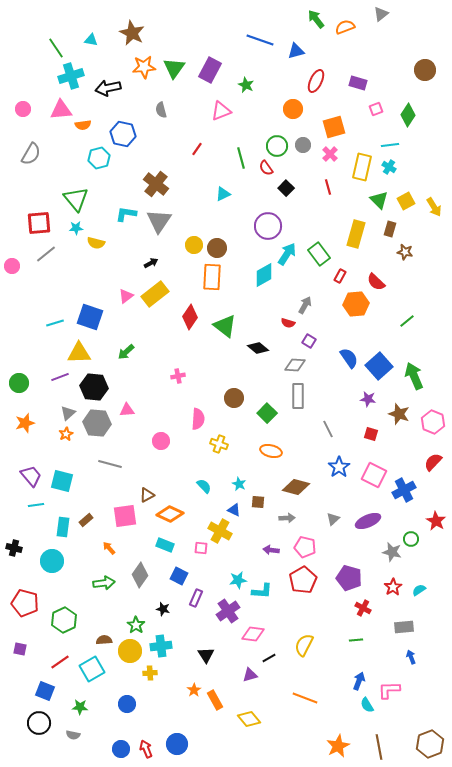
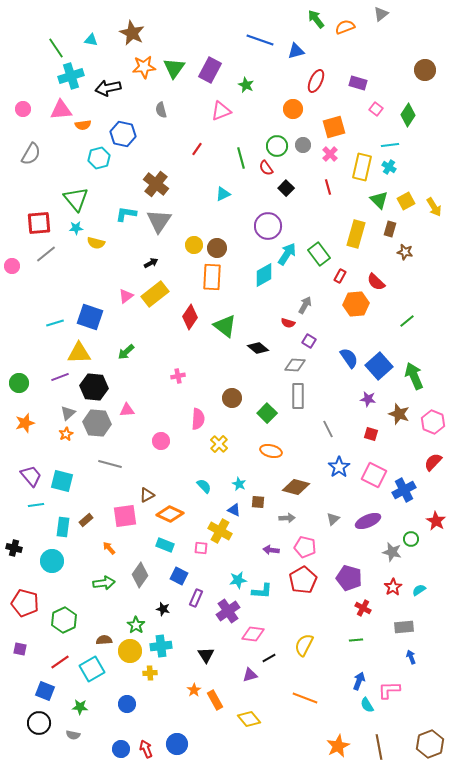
pink square at (376, 109): rotated 32 degrees counterclockwise
brown circle at (234, 398): moved 2 px left
yellow cross at (219, 444): rotated 24 degrees clockwise
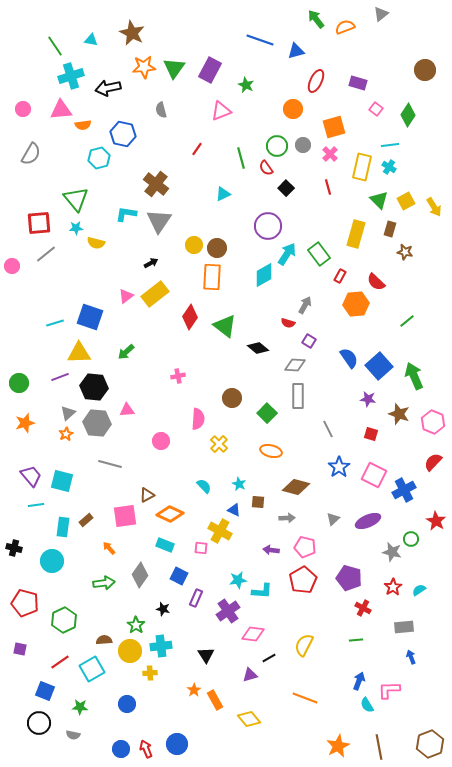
green line at (56, 48): moved 1 px left, 2 px up
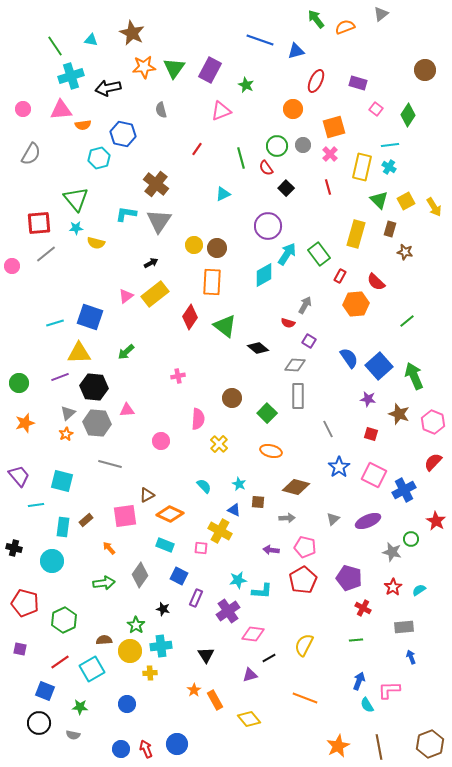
orange rectangle at (212, 277): moved 5 px down
purple trapezoid at (31, 476): moved 12 px left
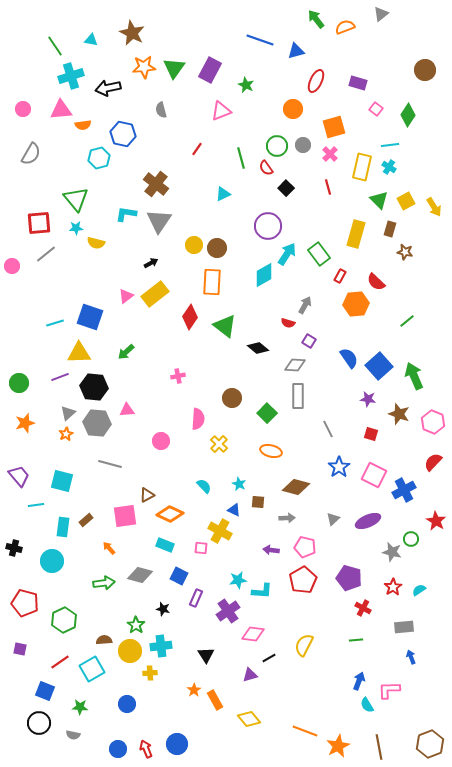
gray diamond at (140, 575): rotated 70 degrees clockwise
orange line at (305, 698): moved 33 px down
blue circle at (121, 749): moved 3 px left
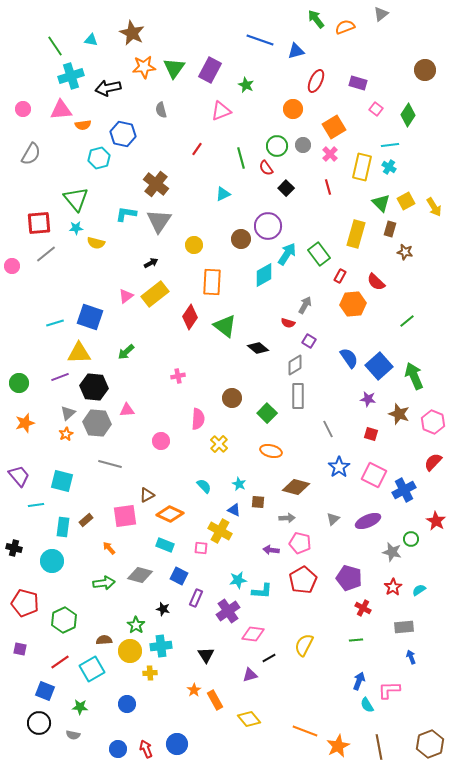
orange square at (334, 127): rotated 15 degrees counterclockwise
green triangle at (379, 200): moved 2 px right, 3 px down
brown circle at (217, 248): moved 24 px right, 9 px up
orange hexagon at (356, 304): moved 3 px left
gray diamond at (295, 365): rotated 35 degrees counterclockwise
pink pentagon at (305, 547): moved 5 px left, 4 px up
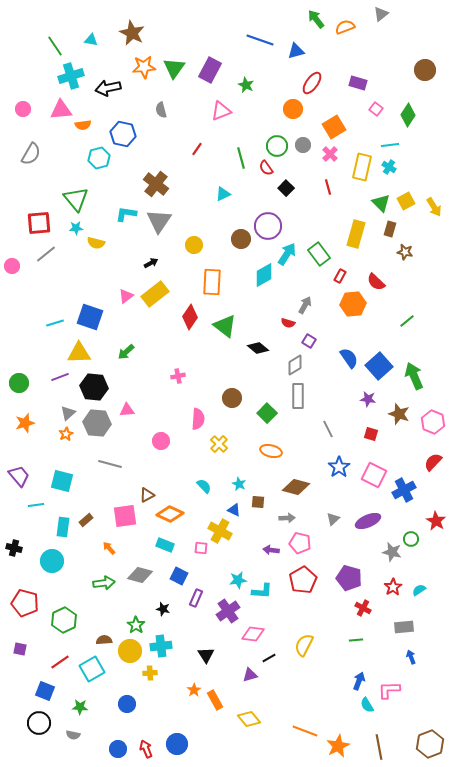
red ellipse at (316, 81): moved 4 px left, 2 px down; rotated 10 degrees clockwise
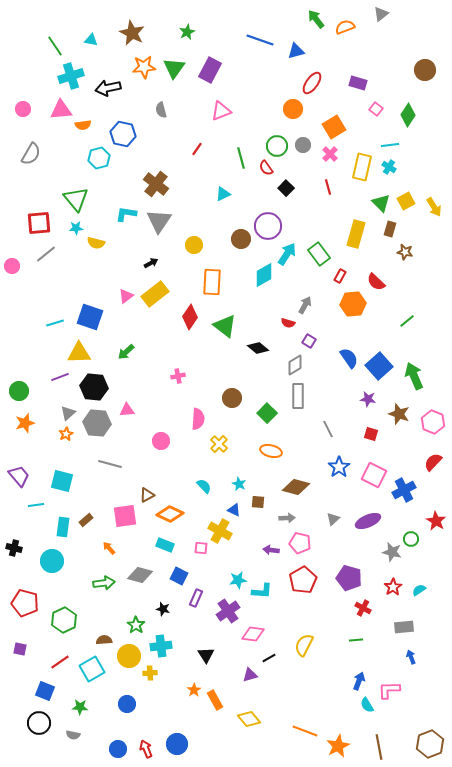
green star at (246, 85): moved 59 px left, 53 px up; rotated 21 degrees clockwise
green circle at (19, 383): moved 8 px down
yellow circle at (130, 651): moved 1 px left, 5 px down
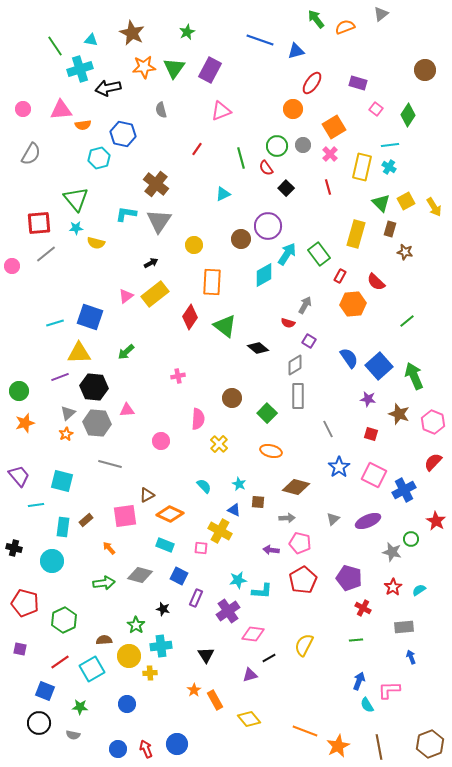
cyan cross at (71, 76): moved 9 px right, 7 px up
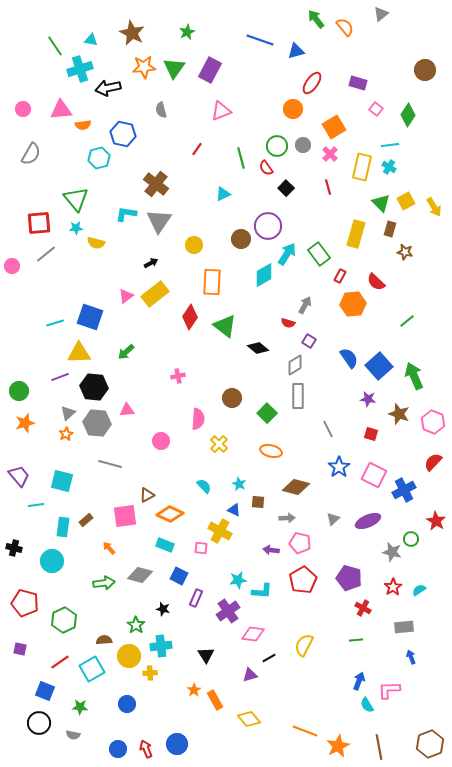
orange semicircle at (345, 27): rotated 72 degrees clockwise
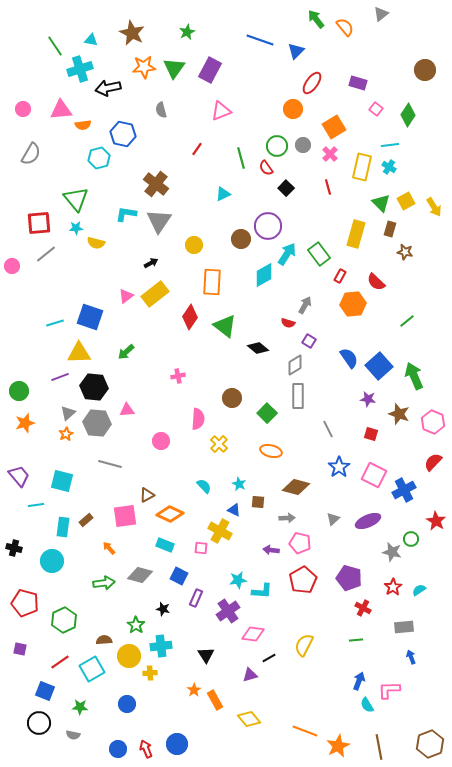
blue triangle at (296, 51): rotated 30 degrees counterclockwise
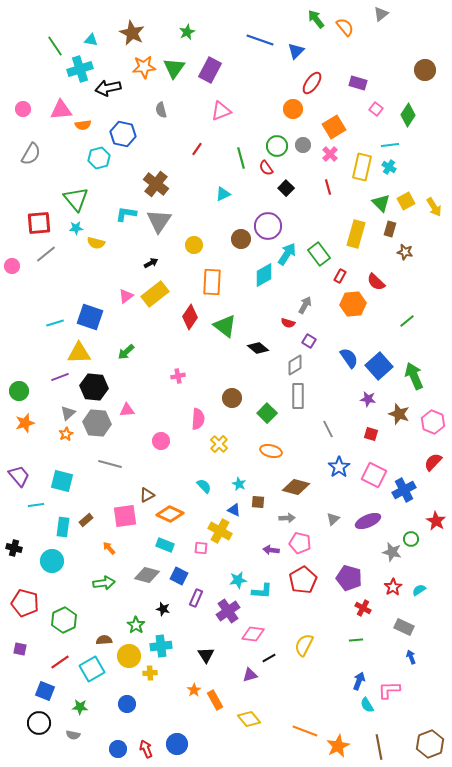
gray diamond at (140, 575): moved 7 px right
gray rectangle at (404, 627): rotated 30 degrees clockwise
